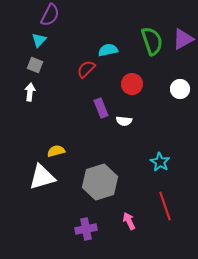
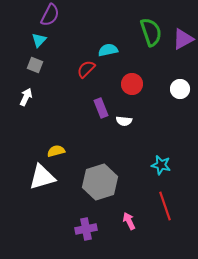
green semicircle: moved 1 px left, 9 px up
white arrow: moved 4 px left, 5 px down; rotated 18 degrees clockwise
cyan star: moved 1 px right, 3 px down; rotated 18 degrees counterclockwise
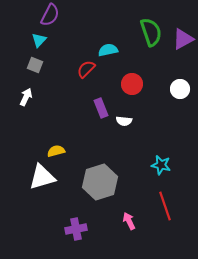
purple cross: moved 10 px left
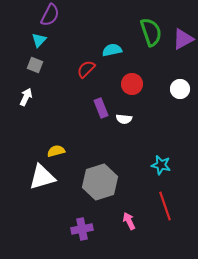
cyan semicircle: moved 4 px right
white semicircle: moved 2 px up
purple cross: moved 6 px right
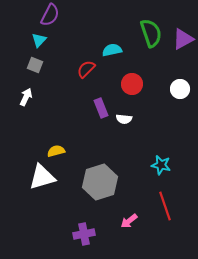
green semicircle: moved 1 px down
pink arrow: rotated 102 degrees counterclockwise
purple cross: moved 2 px right, 5 px down
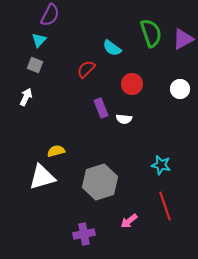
cyan semicircle: moved 2 px up; rotated 132 degrees counterclockwise
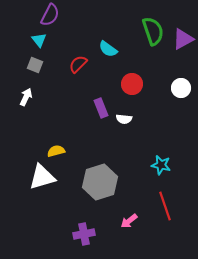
green semicircle: moved 2 px right, 2 px up
cyan triangle: rotated 21 degrees counterclockwise
cyan semicircle: moved 4 px left, 1 px down
red semicircle: moved 8 px left, 5 px up
white circle: moved 1 px right, 1 px up
